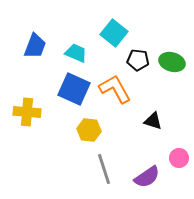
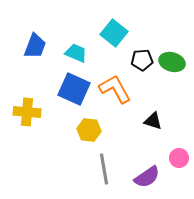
black pentagon: moved 4 px right; rotated 10 degrees counterclockwise
gray line: rotated 8 degrees clockwise
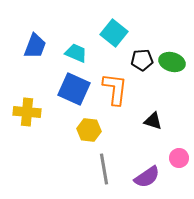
orange L-shape: rotated 36 degrees clockwise
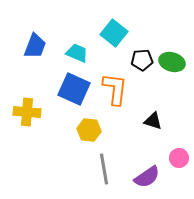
cyan trapezoid: moved 1 px right
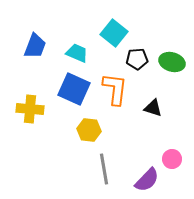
black pentagon: moved 5 px left, 1 px up
yellow cross: moved 3 px right, 3 px up
black triangle: moved 13 px up
pink circle: moved 7 px left, 1 px down
purple semicircle: moved 3 px down; rotated 12 degrees counterclockwise
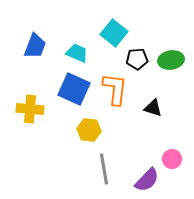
green ellipse: moved 1 px left, 2 px up; rotated 25 degrees counterclockwise
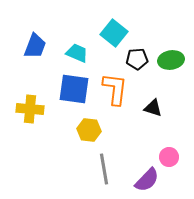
blue square: rotated 16 degrees counterclockwise
pink circle: moved 3 px left, 2 px up
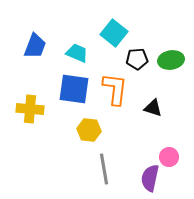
purple semicircle: moved 3 px right, 2 px up; rotated 148 degrees clockwise
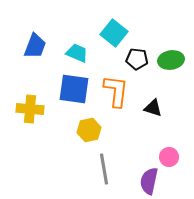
black pentagon: rotated 10 degrees clockwise
orange L-shape: moved 1 px right, 2 px down
yellow hexagon: rotated 20 degrees counterclockwise
purple semicircle: moved 1 px left, 3 px down
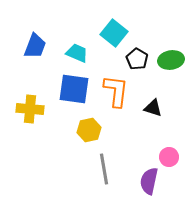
black pentagon: rotated 25 degrees clockwise
